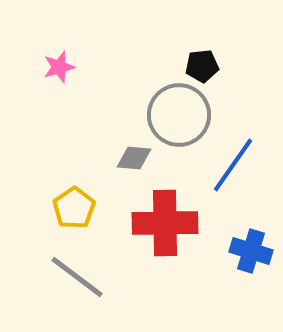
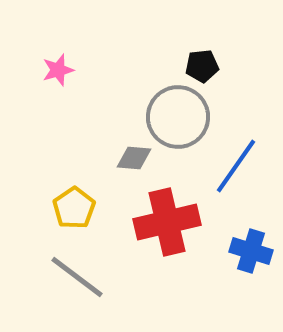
pink star: moved 1 px left, 3 px down
gray circle: moved 1 px left, 2 px down
blue line: moved 3 px right, 1 px down
red cross: moved 2 px right, 1 px up; rotated 12 degrees counterclockwise
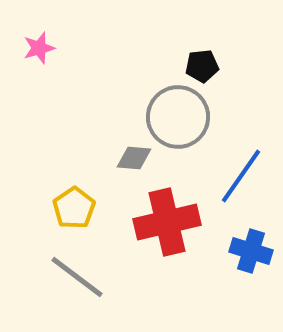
pink star: moved 19 px left, 22 px up
blue line: moved 5 px right, 10 px down
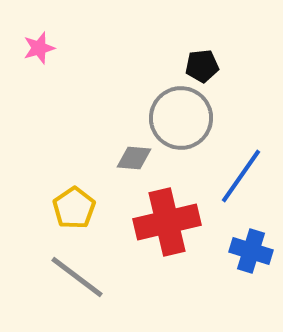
gray circle: moved 3 px right, 1 px down
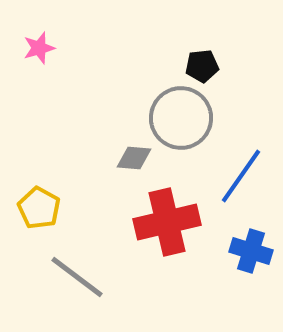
yellow pentagon: moved 35 px left; rotated 9 degrees counterclockwise
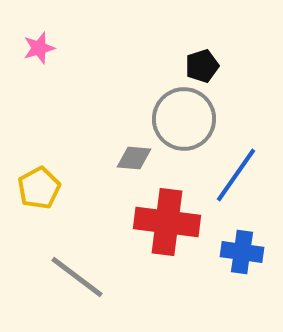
black pentagon: rotated 12 degrees counterclockwise
gray circle: moved 3 px right, 1 px down
blue line: moved 5 px left, 1 px up
yellow pentagon: moved 20 px up; rotated 15 degrees clockwise
red cross: rotated 20 degrees clockwise
blue cross: moved 9 px left, 1 px down; rotated 9 degrees counterclockwise
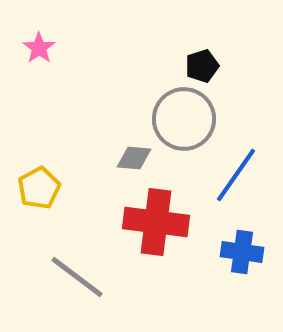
pink star: rotated 20 degrees counterclockwise
red cross: moved 11 px left
